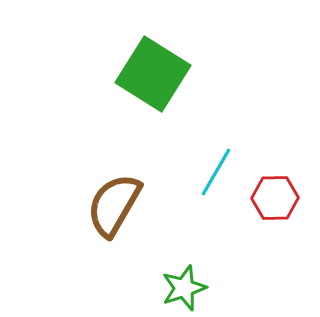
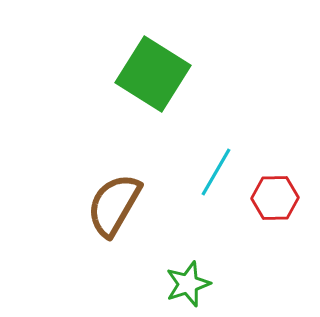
green star: moved 4 px right, 4 px up
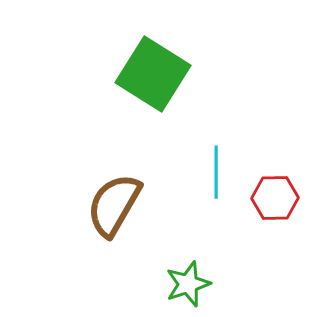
cyan line: rotated 30 degrees counterclockwise
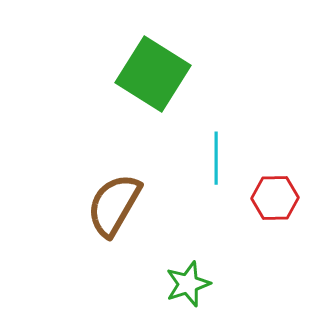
cyan line: moved 14 px up
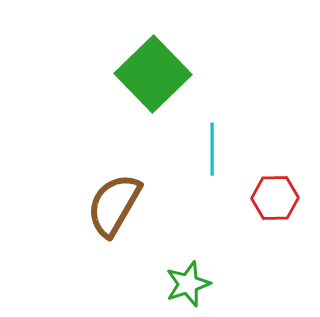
green square: rotated 14 degrees clockwise
cyan line: moved 4 px left, 9 px up
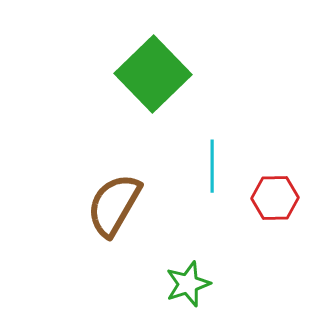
cyan line: moved 17 px down
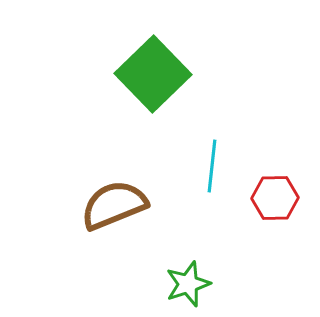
cyan line: rotated 6 degrees clockwise
brown semicircle: rotated 38 degrees clockwise
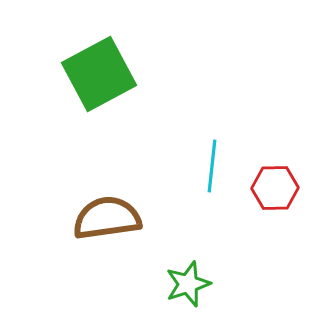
green square: moved 54 px left; rotated 16 degrees clockwise
red hexagon: moved 10 px up
brown semicircle: moved 7 px left, 13 px down; rotated 14 degrees clockwise
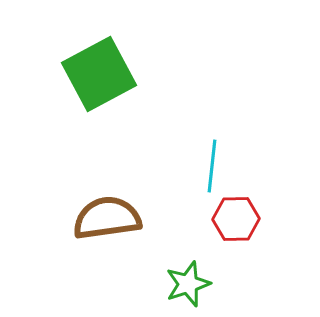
red hexagon: moved 39 px left, 31 px down
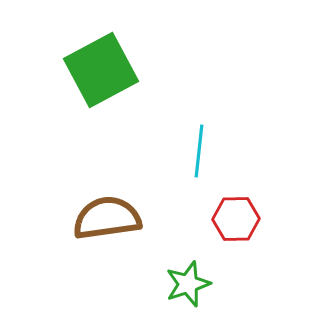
green square: moved 2 px right, 4 px up
cyan line: moved 13 px left, 15 px up
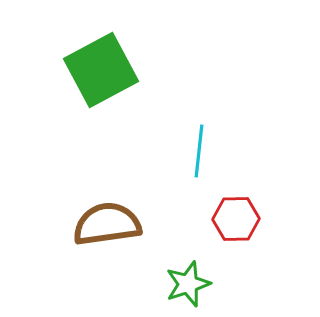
brown semicircle: moved 6 px down
